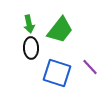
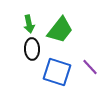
black ellipse: moved 1 px right, 1 px down
blue square: moved 1 px up
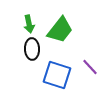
blue square: moved 3 px down
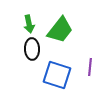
purple line: rotated 48 degrees clockwise
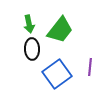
blue square: moved 1 px up; rotated 36 degrees clockwise
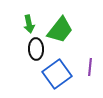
black ellipse: moved 4 px right
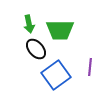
green trapezoid: rotated 52 degrees clockwise
black ellipse: rotated 40 degrees counterclockwise
blue square: moved 1 px left, 1 px down
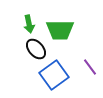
purple line: rotated 42 degrees counterclockwise
blue square: moved 2 px left
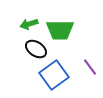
green arrow: rotated 84 degrees clockwise
black ellipse: rotated 15 degrees counterclockwise
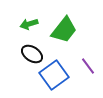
green trapezoid: moved 4 px right; rotated 52 degrees counterclockwise
black ellipse: moved 4 px left, 5 px down
purple line: moved 2 px left, 1 px up
